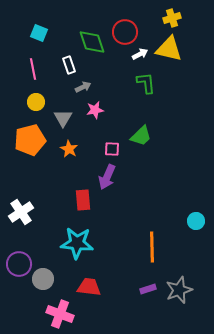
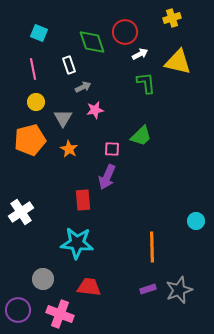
yellow triangle: moved 9 px right, 13 px down
purple circle: moved 1 px left, 46 px down
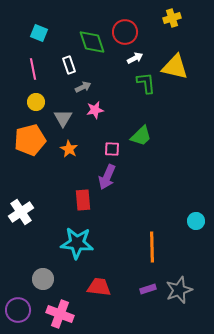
white arrow: moved 5 px left, 4 px down
yellow triangle: moved 3 px left, 5 px down
red trapezoid: moved 10 px right
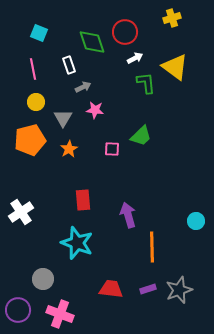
yellow triangle: rotated 24 degrees clockwise
pink star: rotated 18 degrees clockwise
orange star: rotated 12 degrees clockwise
purple arrow: moved 21 px right, 38 px down; rotated 140 degrees clockwise
cyan star: rotated 16 degrees clockwise
red trapezoid: moved 12 px right, 2 px down
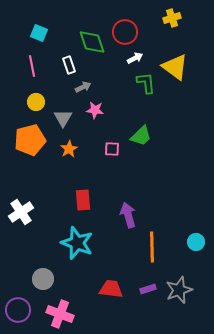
pink line: moved 1 px left, 3 px up
cyan circle: moved 21 px down
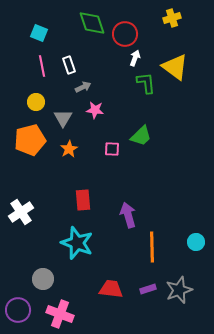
red circle: moved 2 px down
green diamond: moved 19 px up
white arrow: rotated 42 degrees counterclockwise
pink line: moved 10 px right
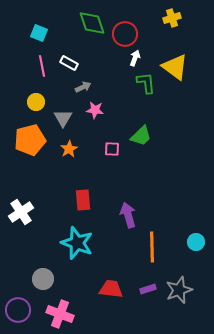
white rectangle: moved 2 px up; rotated 42 degrees counterclockwise
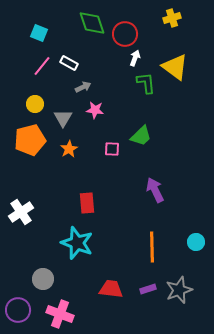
pink line: rotated 50 degrees clockwise
yellow circle: moved 1 px left, 2 px down
red rectangle: moved 4 px right, 3 px down
purple arrow: moved 27 px right, 25 px up; rotated 10 degrees counterclockwise
